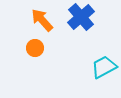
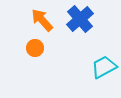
blue cross: moved 1 px left, 2 px down
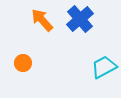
orange circle: moved 12 px left, 15 px down
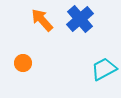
cyan trapezoid: moved 2 px down
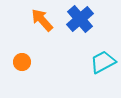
orange circle: moved 1 px left, 1 px up
cyan trapezoid: moved 1 px left, 7 px up
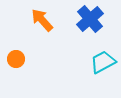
blue cross: moved 10 px right
orange circle: moved 6 px left, 3 px up
